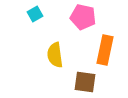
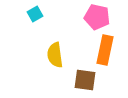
pink pentagon: moved 14 px right
brown square: moved 2 px up
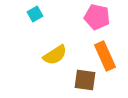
orange rectangle: moved 6 px down; rotated 36 degrees counterclockwise
yellow semicircle: rotated 115 degrees counterclockwise
